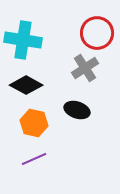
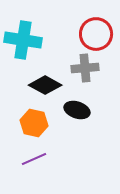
red circle: moved 1 px left, 1 px down
gray cross: rotated 28 degrees clockwise
black diamond: moved 19 px right
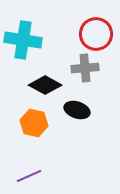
purple line: moved 5 px left, 17 px down
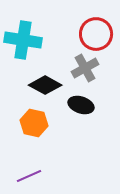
gray cross: rotated 24 degrees counterclockwise
black ellipse: moved 4 px right, 5 px up
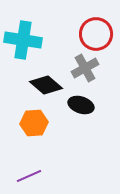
black diamond: moved 1 px right; rotated 12 degrees clockwise
orange hexagon: rotated 16 degrees counterclockwise
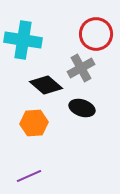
gray cross: moved 4 px left
black ellipse: moved 1 px right, 3 px down
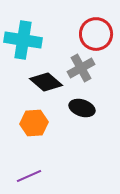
black diamond: moved 3 px up
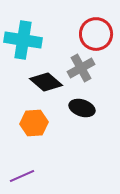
purple line: moved 7 px left
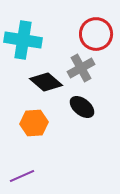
black ellipse: moved 1 px up; rotated 20 degrees clockwise
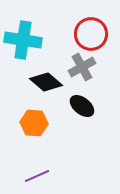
red circle: moved 5 px left
gray cross: moved 1 px right, 1 px up
black ellipse: moved 1 px up
orange hexagon: rotated 8 degrees clockwise
purple line: moved 15 px right
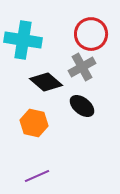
orange hexagon: rotated 8 degrees clockwise
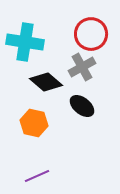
cyan cross: moved 2 px right, 2 px down
